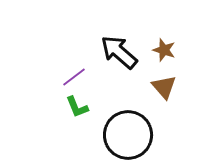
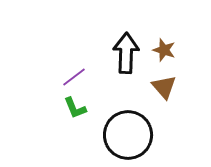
black arrow: moved 7 px right, 1 px down; rotated 51 degrees clockwise
green L-shape: moved 2 px left, 1 px down
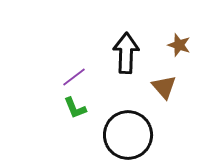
brown star: moved 15 px right, 5 px up
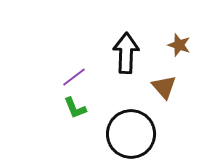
black circle: moved 3 px right, 1 px up
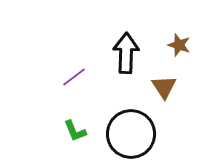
brown triangle: rotated 8 degrees clockwise
green L-shape: moved 23 px down
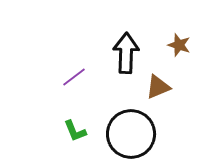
brown triangle: moved 6 px left; rotated 40 degrees clockwise
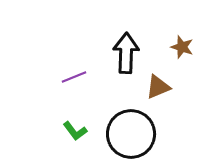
brown star: moved 3 px right, 2 px down
purple line: rotated 15 degrees clockwise
green L-shape: rotated 15 degrees counterclockwise
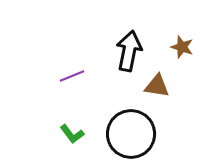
black arrow: moved 3 px right, 2 px up; rotated 9 degrees clockwise
purple line: moved 2 px left, 1 px up
brown triangle: moved 1 px left, 1 px up; rotated 32 degrees clockwise
green L-shape: moved 3 px left, 3 px down
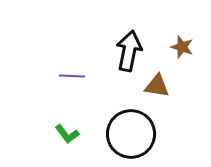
purple line: rotated 25 degrees clockwise
green L-shape: moved 5 px left
